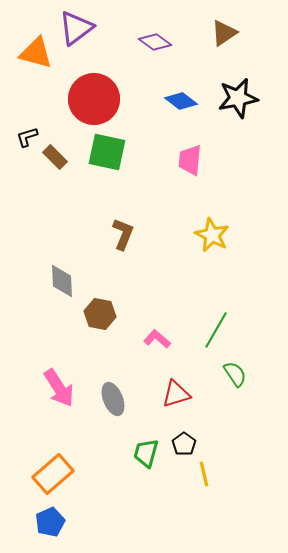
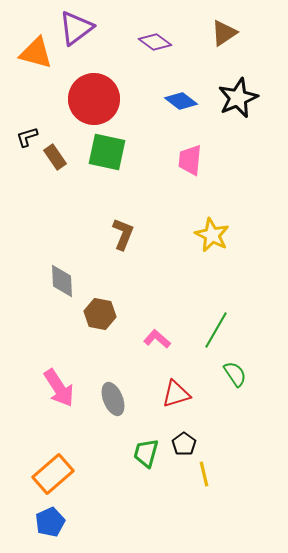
black star: rotated 12 degrees counterclockwise
brown rectangle: rotated 10 degrees clockwise
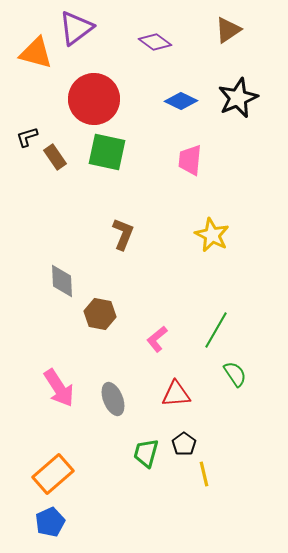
brown triangle: moved 4 px right, 3 px up
blue diamond: rotated 12 degrees counterclockwise
pink L-shape: rotated 80 degrees counterclockwise
red triangle: rotated 12 degrees clockwise
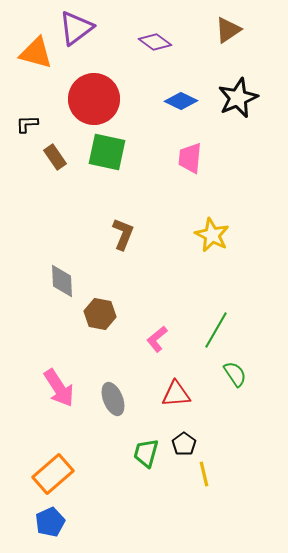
black L-shape: moved 13 px up; rotated 15 degrees clockwise
pink trapezoid: moved 2 px up
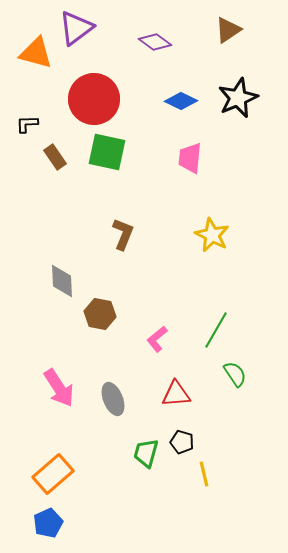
black pentagon: moved 2 px left, 2 px up; rotated 20 degrees counterclockwise
blue pentagon: moved 2 px left, 1 px down
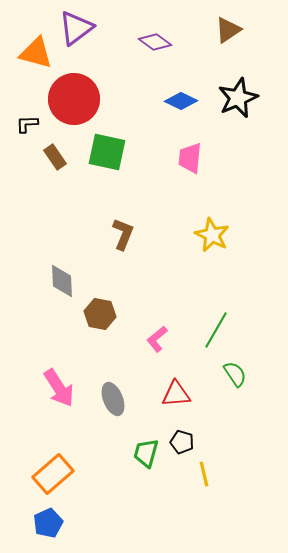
red circle: moved 20 px left
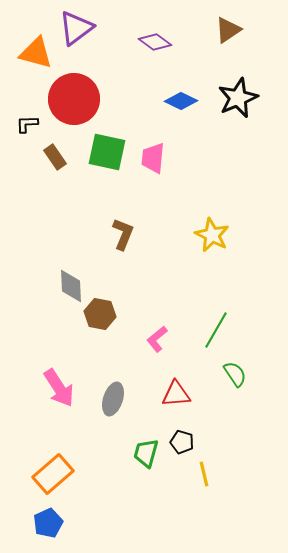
pink trapezoid: moved 37 px left
gray diamond: moved 9 px right, 5 px down
gray ellipse: rotated 40 degrees clockwise
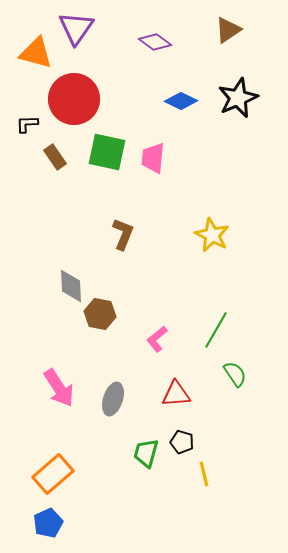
purple triangle: rotated 18 degrees counterclockwise
